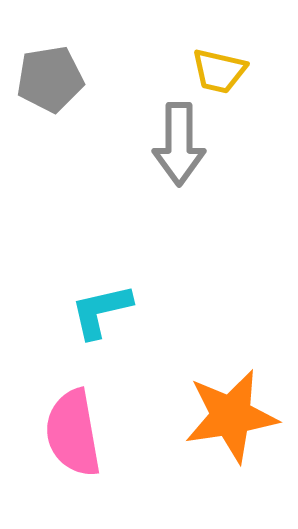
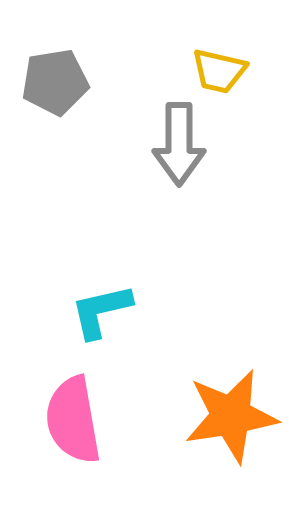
gray pentagon: moved 5 px right, 3 px down
pink semicircle: moved 13 px up
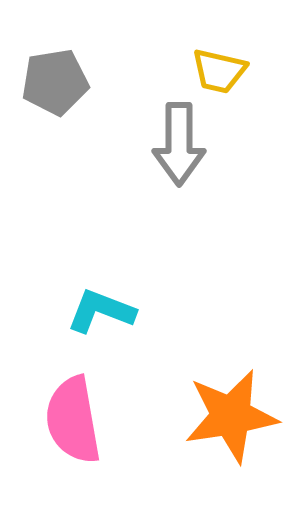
cyan L-shape: rotated 34 degrees clockwise
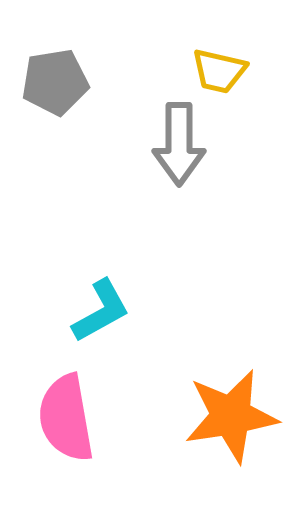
cyan L-shape: rotated 130 degrees clockwise
pink semicircle: moved 7 px left, 2 px up
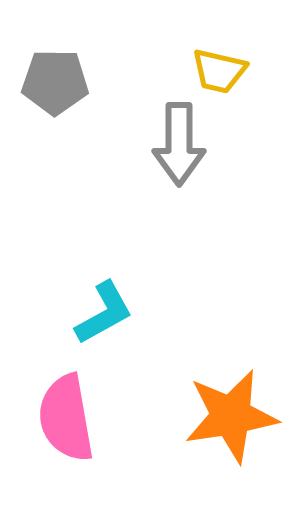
gray pentagon: rotated 10 degrees clockwise
cyan L-shape: moved 3 px right, 2 px down
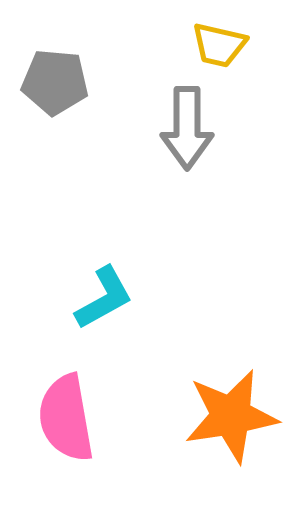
yellow trapezoid: moved 26 px up
gray pentagon: rotated 4 degrees clockwise
gray arrow: moved 8 px right, 16 px up
cyan L-shape: moved 15 px up
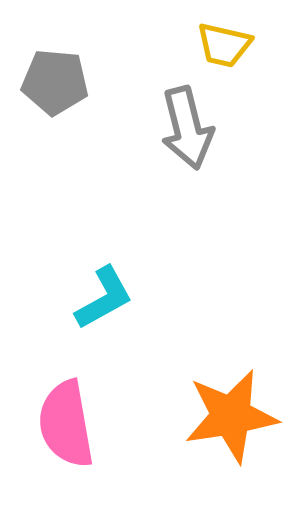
yellow trapezoid: moved 5 px right
gray arrow: rotated 14 degrees counterclockwise
pink semicircle: moved 6 px down
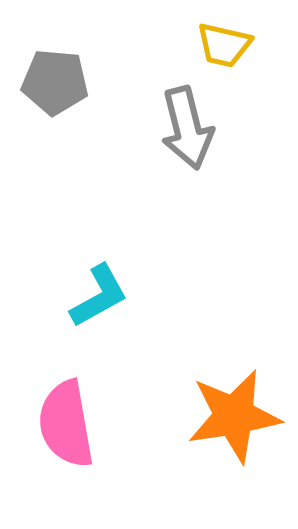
cyan L-shape: moved 5 px left, 2 px up
orange star: moved 3 px right
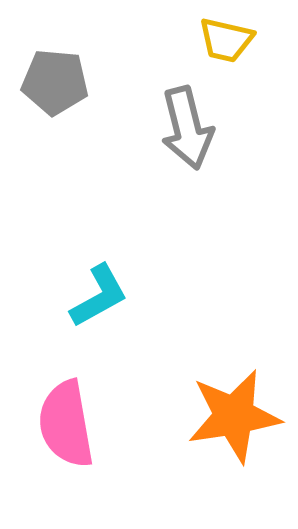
yellow trapezoid: moved 2 px right, 5 px up
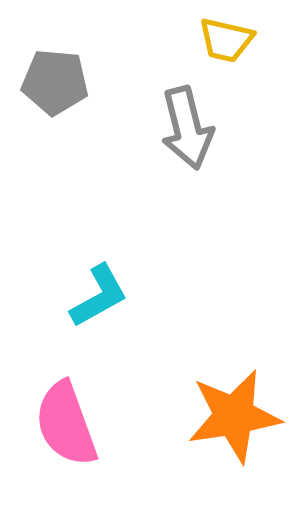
pink semicircle: rotated 10 degrees counterclockwise
